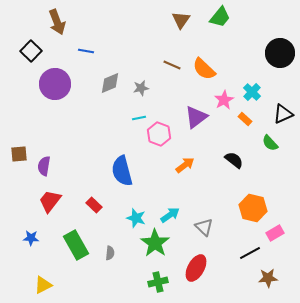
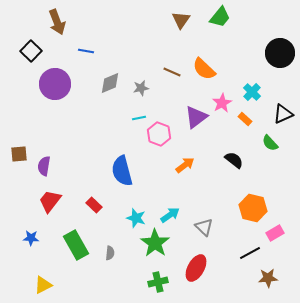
brown line: moved 7 px down
pink star: moved 2 px left, 3 px down
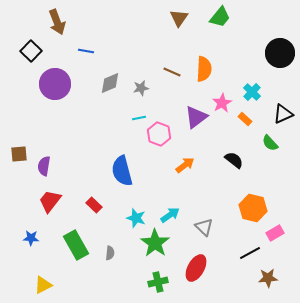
brown triangle: moved 2 px left, 2 px up
orange semicircle: rotated 130 degrees counterclockwise
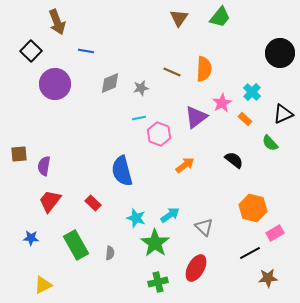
red rectangle: moved 1 px left, 2 px up
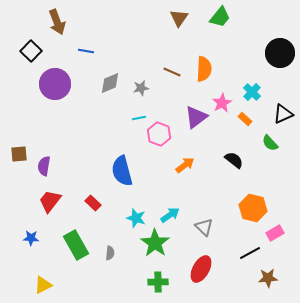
red ellipse: moved 5 px right, 1 px down
green cross: rotated 12 degrees clockwise
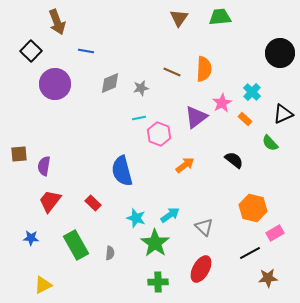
green trapezoid: rotated 135 degrees counterclockwise
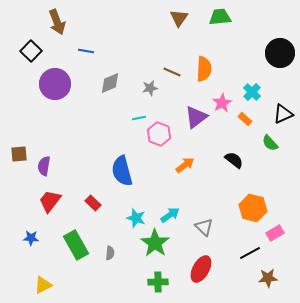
gray star: moved 9 px right
